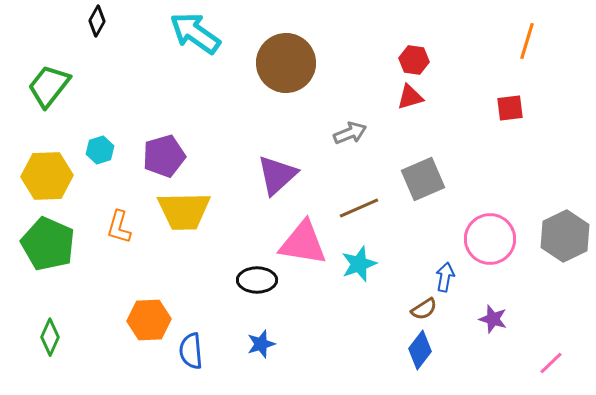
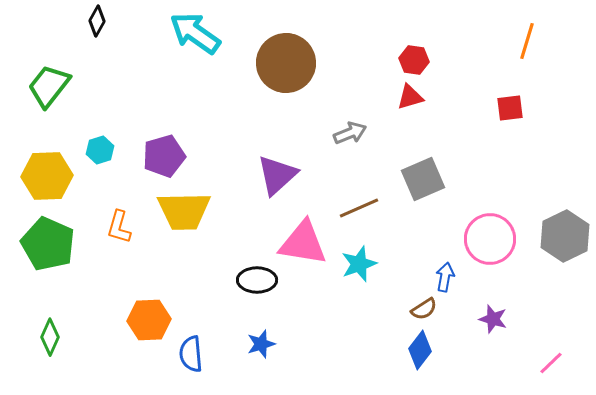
blue semicircle: moved 3 px down
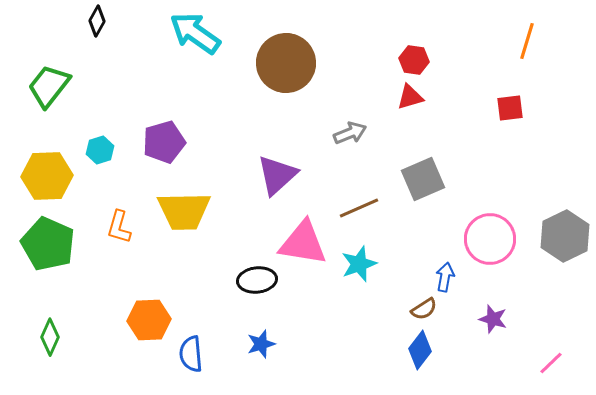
purple pentagon: moved 14 px up
black ellipse: rotated 6 degrees counterclockwise
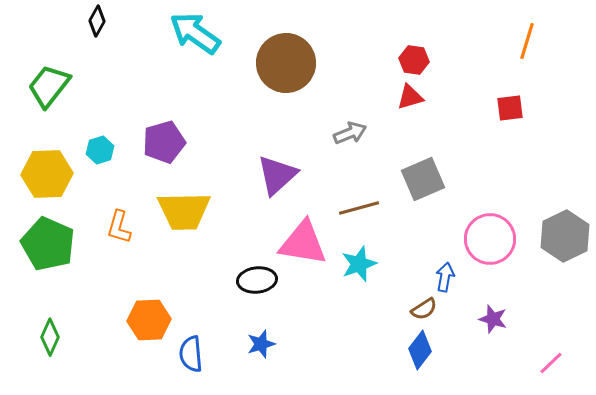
yellow hexagon: moved 2 px up
brown line: rotated 9 degrees clockwise
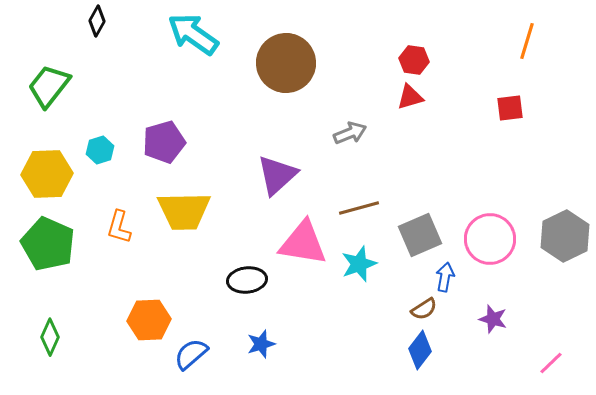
cyan arrow: moved 2 px left, 1 px down
gray square: moved 3 px left, 56 px down
black ellipse: moved 10 px left
blue semicircle: rotated 54 degrees clockwise
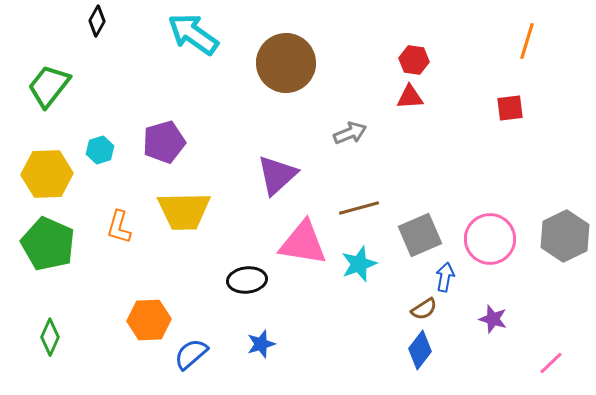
red triangle: rotated 12 degrees clockwise
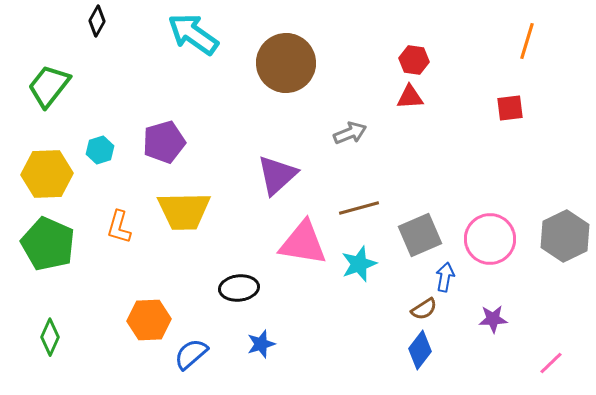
black ellipse: moved 8 px left, 8 px down
purple star: rotated 20 degrees counterclockwise
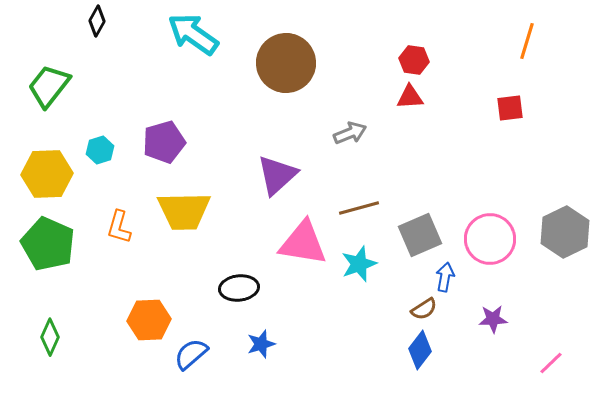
gray hexagon: moved 4 px up
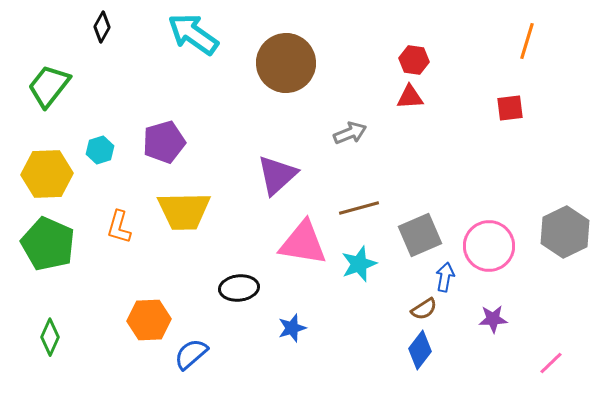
black diamond: moved 5 px right, 6 px down
pink circle: moved 1 px left, 7 px down
blue star: moved 31 px right, 16 px up
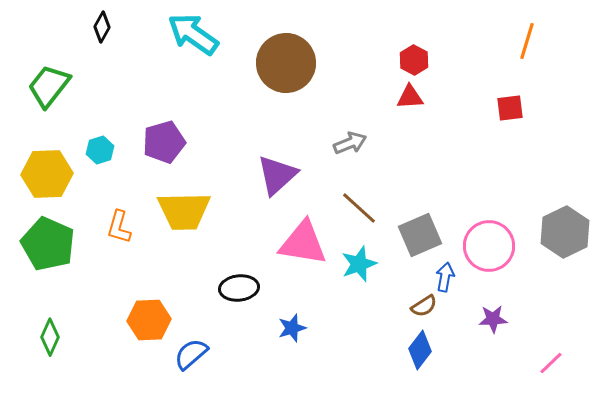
red hexagon: rotated 20 degrees clockwise
gray arrow: moved 10 px down
brown line: rotated 57 degrees clockwise
brown semicircle: moved 3 px up
